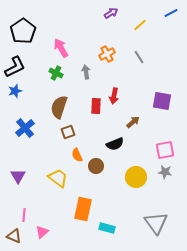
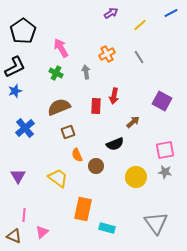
purple square: rotated 18 degrees clockwise
brown semicircle: rotated 50 degrees clockwise
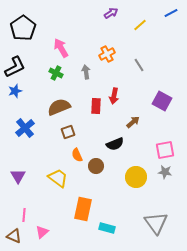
black pentagon: moved 3 px up
gray line: moved 8 px down
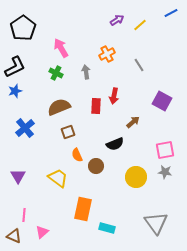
purple arrow: moved 6 px right, 7 px down
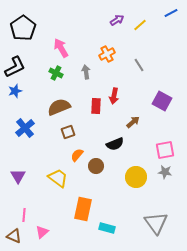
orange semicircle: rotated 64 degrees clockwise
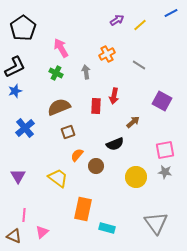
gray line: rotated 24 degrees counterclockwise
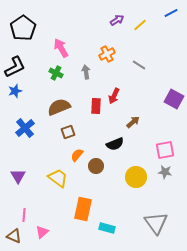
red arrow: rotated 14 degrees clockwise
purple square: moved 12 px right, 2 px up
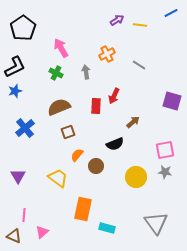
yellow line: rotated 48 degrees clockwise
purple square: moved 2 px left, 2 px down; rotated 12 degrees counterclockwise
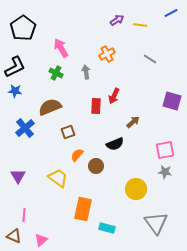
gray line: moved 11 px right, 6 px up
blue star: rotated 24 degrees clockwise
brown semicircle: moved 9 px left
yellow circle: moved 12 px down
pink triangle: moved 1 px left, 8 px down
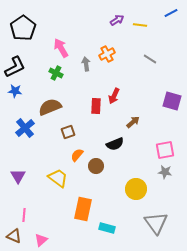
gray arrow: moved 8 px up
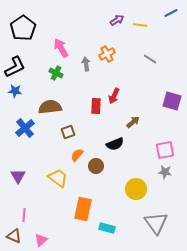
brown semicircle: rotated 15 degrees clockwise
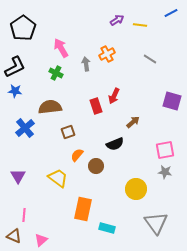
red rectangle: rotated 21 degrees counterclockwise
